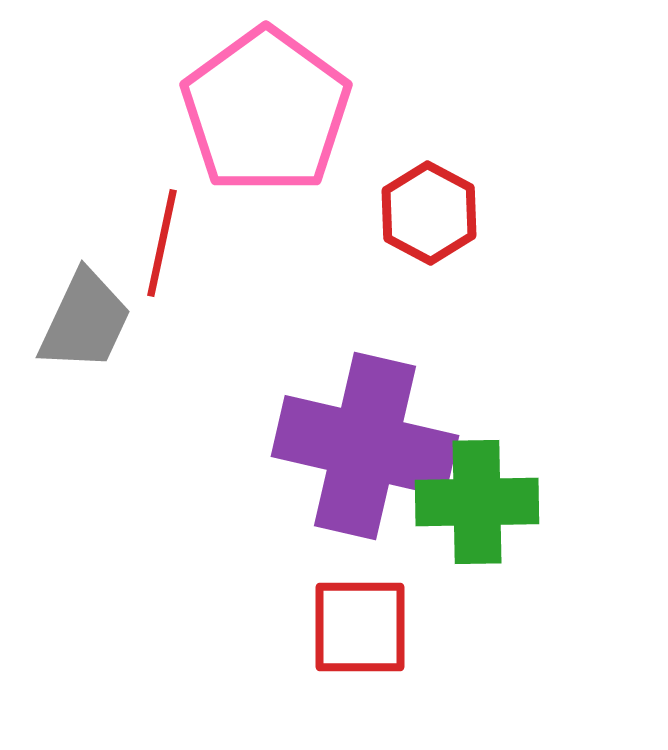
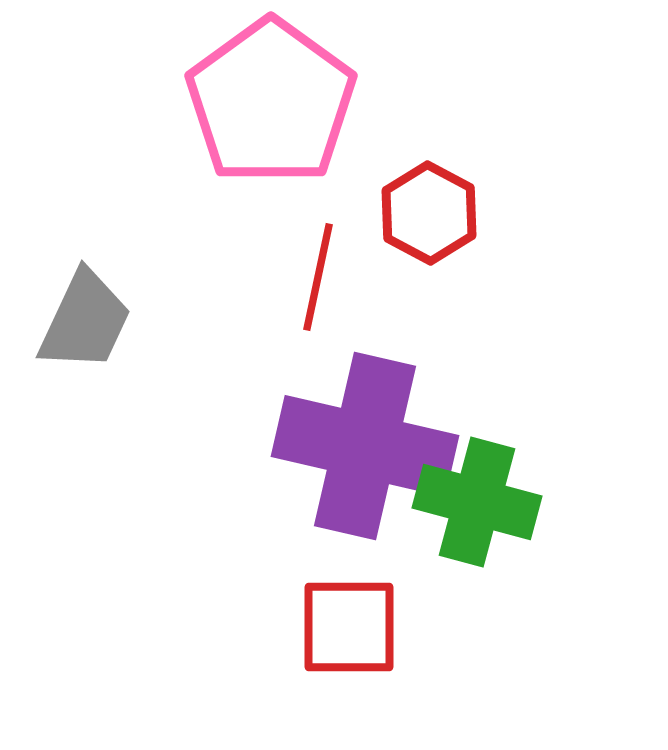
pink pentagon: moved 5 px right, 9 px up
red line: moved 156 px right, 34 px down
green cross: rotated 16 degrees clockwise
red square: moved 11 px left
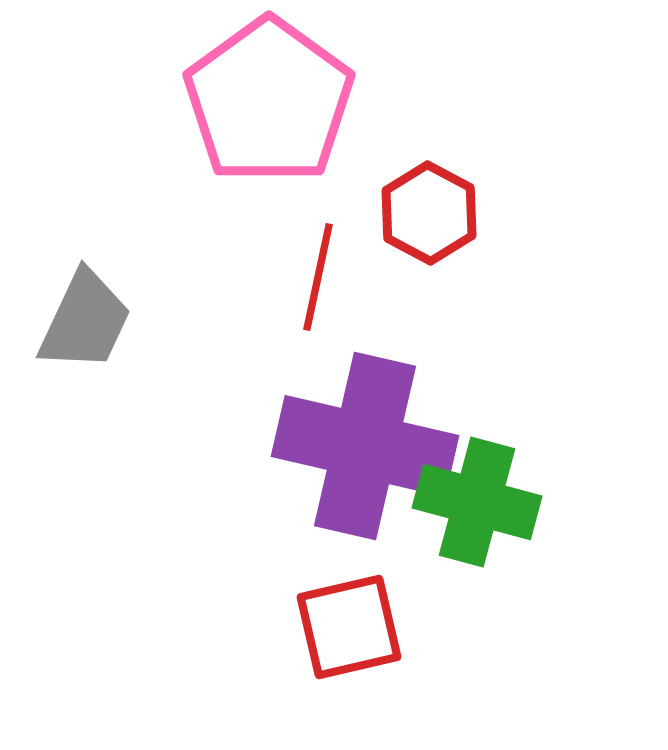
pink pentagon: moved 2 px left, 1 px up
red square: rotated 13 degrees counterclockwise
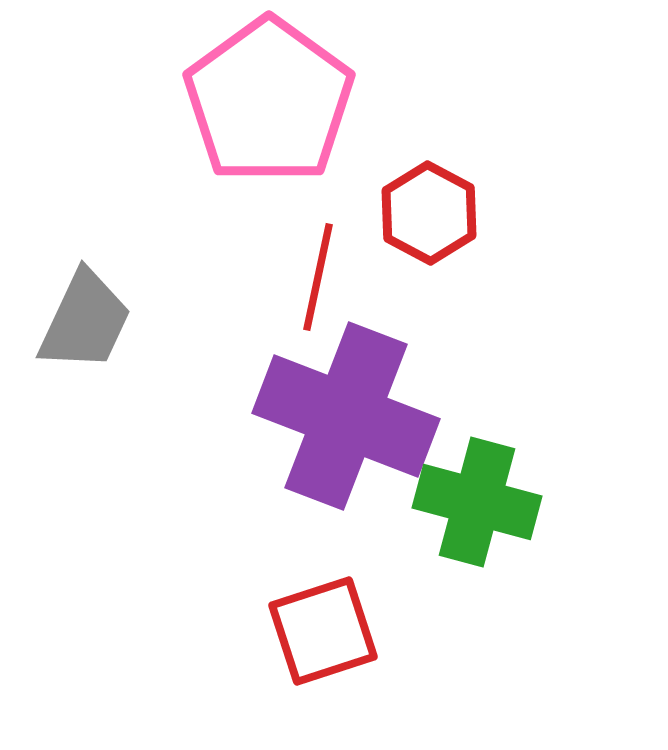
purple cross: moved 19 px left, 30 px up; rotated 8 degrees clockwise
red square: moved 26 px left, 4 px down; rotated 5 degrees counterclockwise
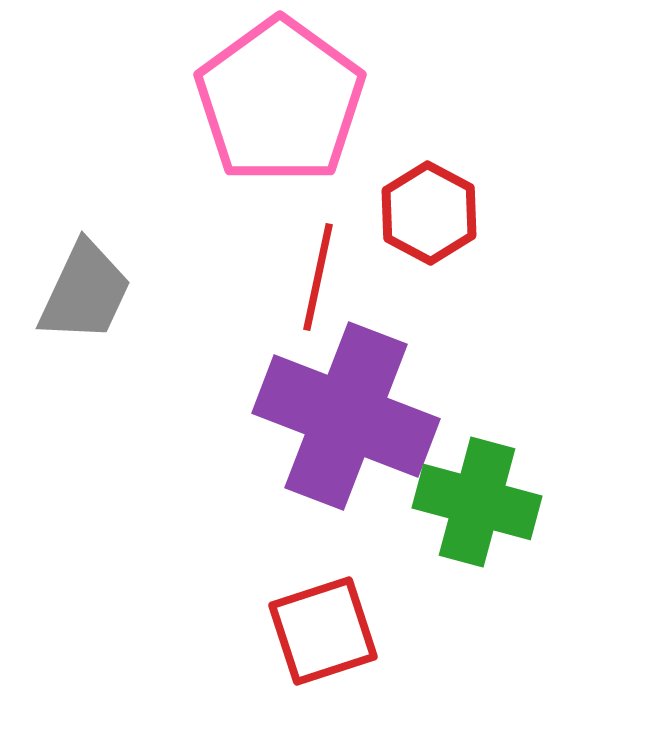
pink pentagon: moved 11 px right
gray trapezoid: moved 29 px up
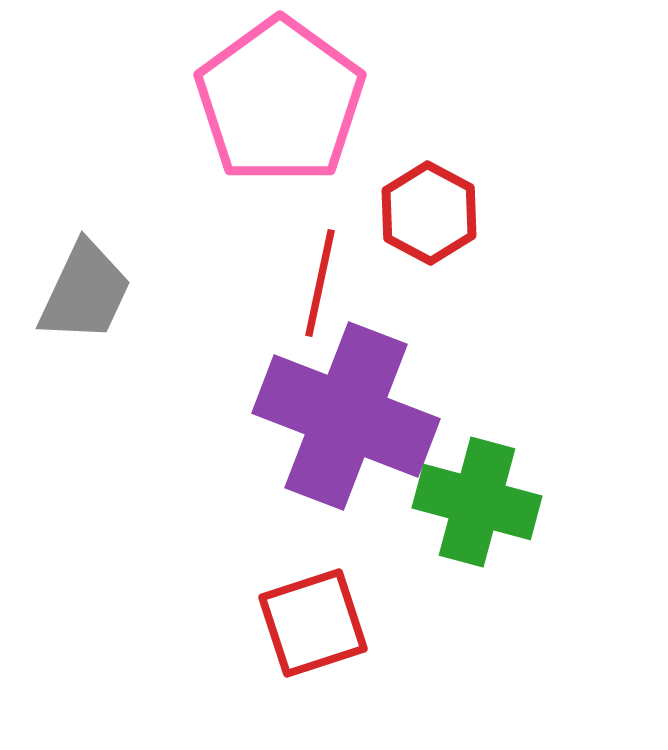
red line: moved 2 px right, 6 px down
red square: moved 10 px left, 8 px up
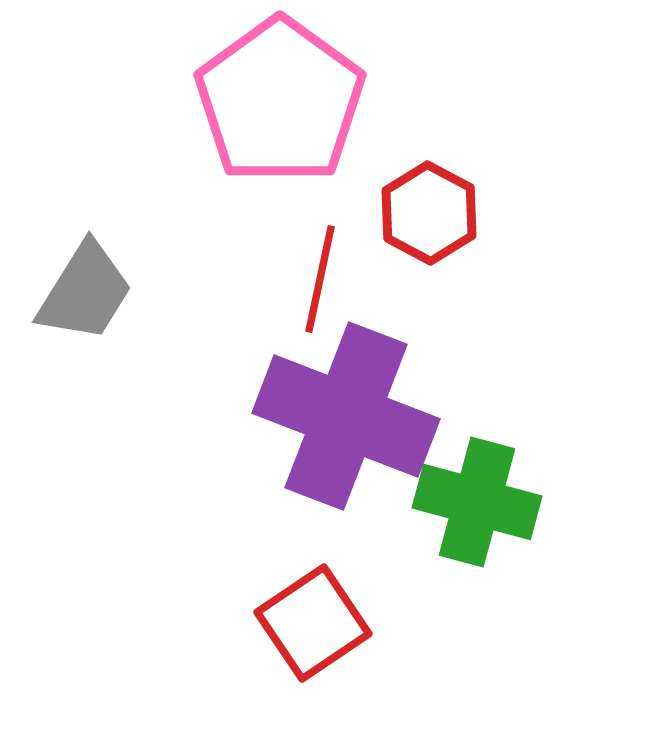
red line: moved 4 px up
gray trapezoid: rotated 7 degrees clockwise
red square: rotated 16 degrees counterclockwise
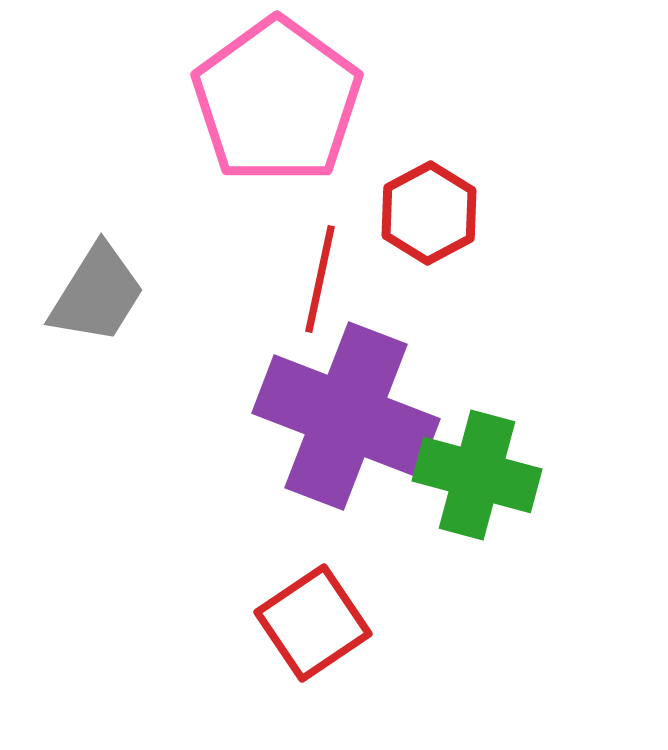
pink pentagon: moved 3 px left
red hexagon: rotated 4 degrees clockwise
gray trapezoid: moved 12 px right, 2 px down
green cross: moved 27 px up
